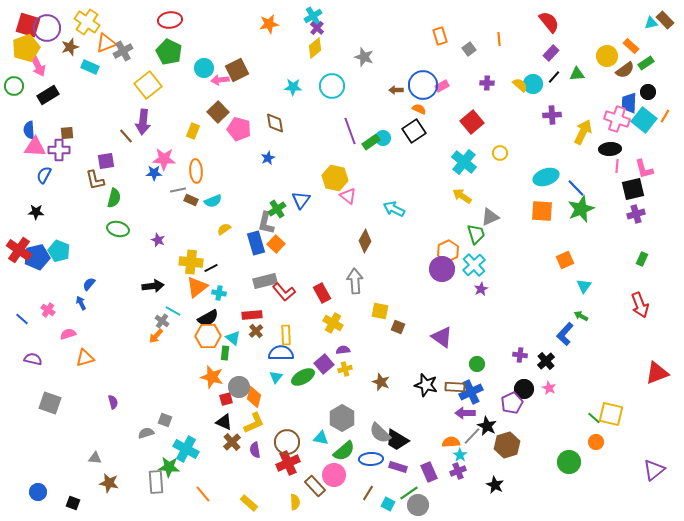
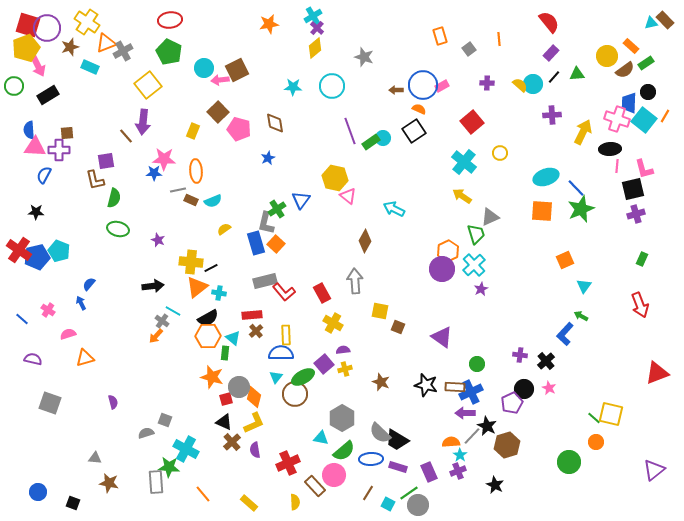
brown circle at (287, 442): moved 8 px right, 48 px up
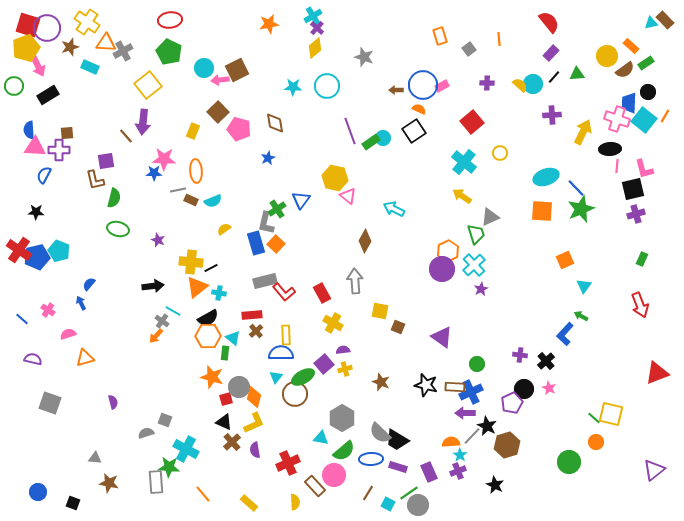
orange triangle at (106, 43): rotated 25 degrees clockwise
cyan circle at (332, 86): moved 5 px left
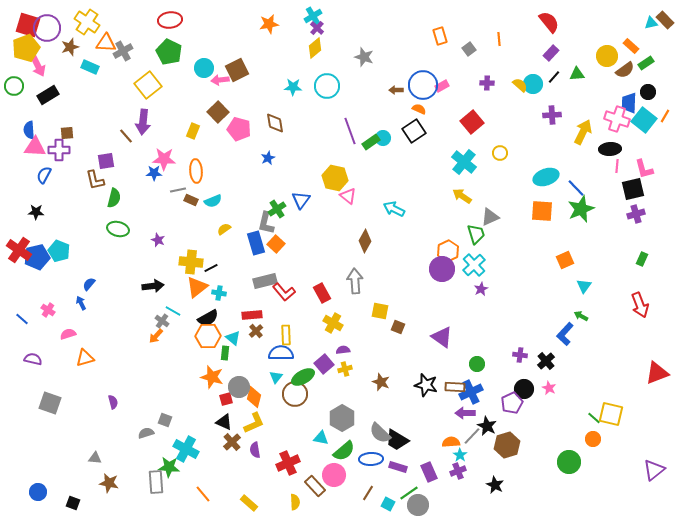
orange circle at (596, 442): moved 3 px left, 3 px up
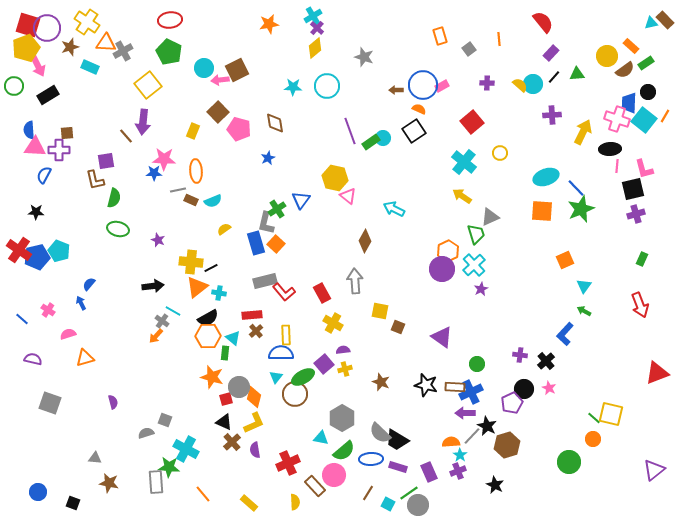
red semicircle at (549, 22): moved 6 px left
green arrow at (581, 316): moved 3 px right, 5 px up
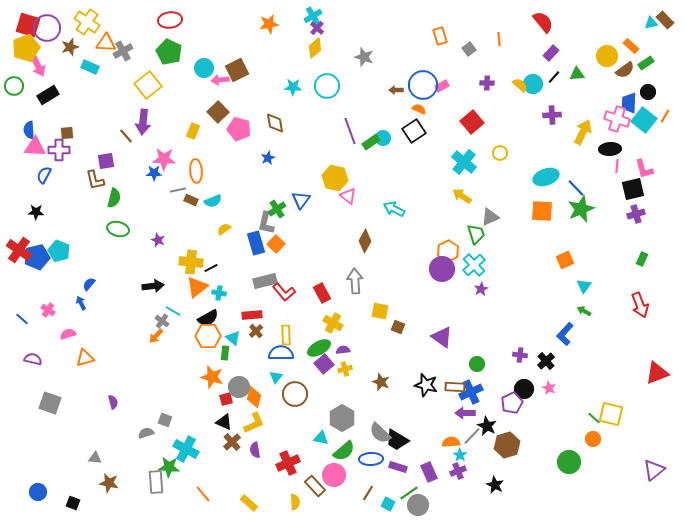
green ellipse at (303, 377): moved 16 px right, 29 px up
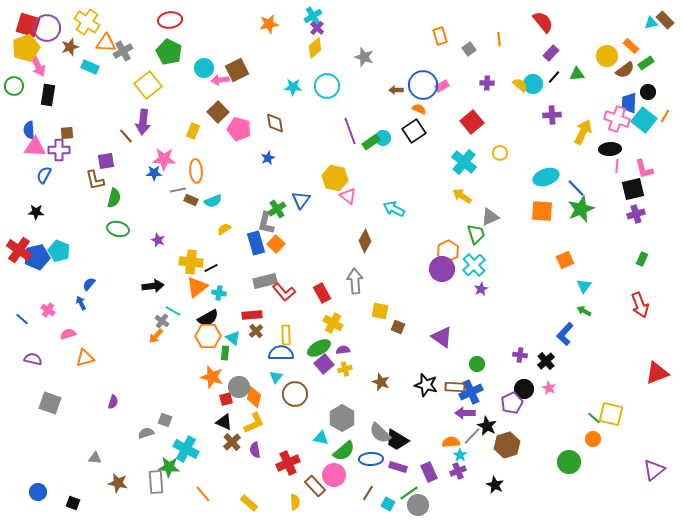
black rectangle at (48, 95): rotated 50 degrees counterclockwise
purple semicircle at (113, 402): rotated 32 degrees clockwise
brown star at (109, 483): moved 9 px right
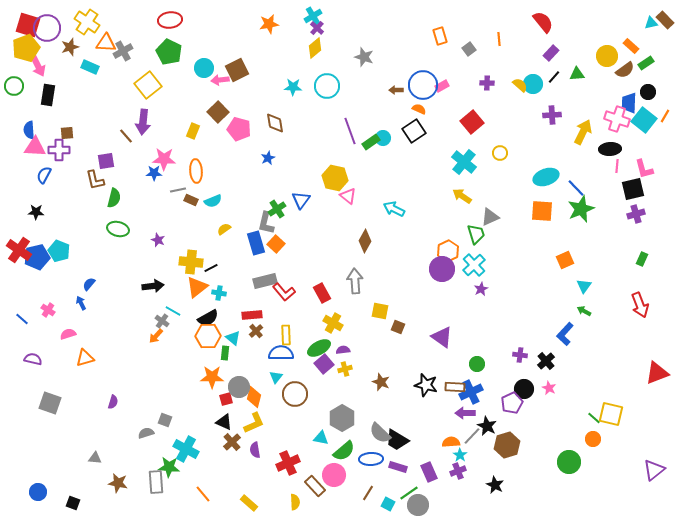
orange star at (212, 377): rotated 15 degrees counterclockwise
